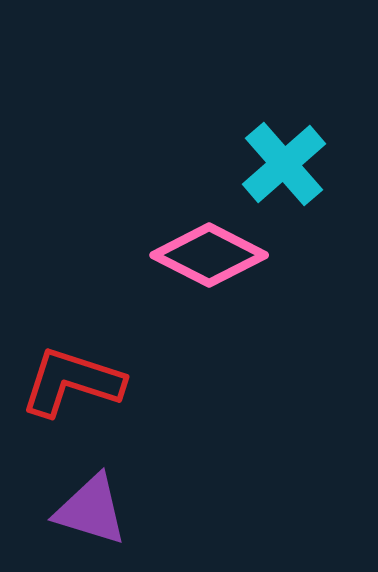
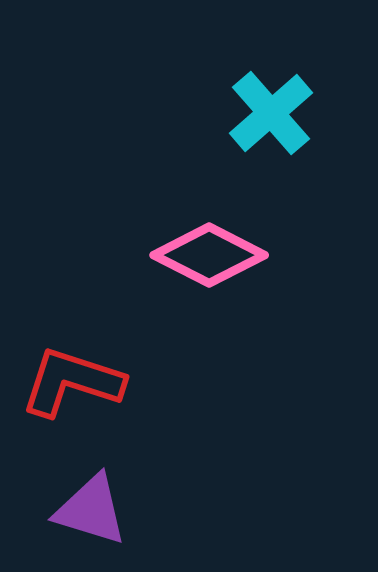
cyan cross: moved 13 px left, 51 px up
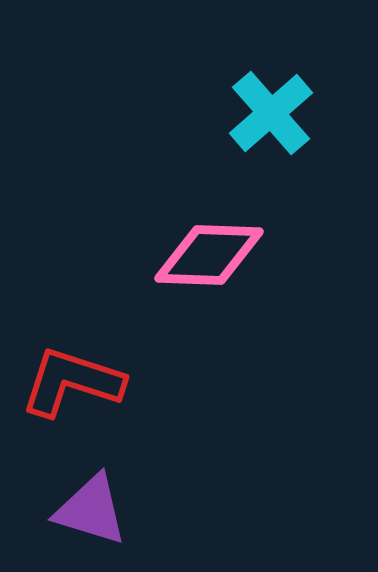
pink diamond: rotated 25 degrees counterclockwise
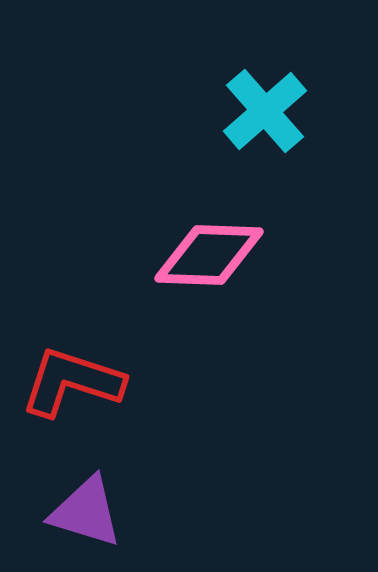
cyan cross: moved 6 px left, 2 px up
purple triangle: moved 5 px left, 2 px down
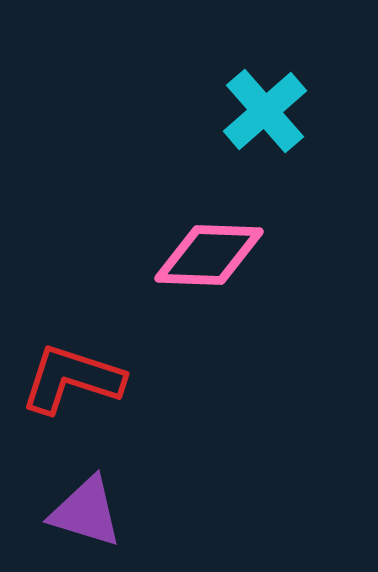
red L-shape: moved 3 px up
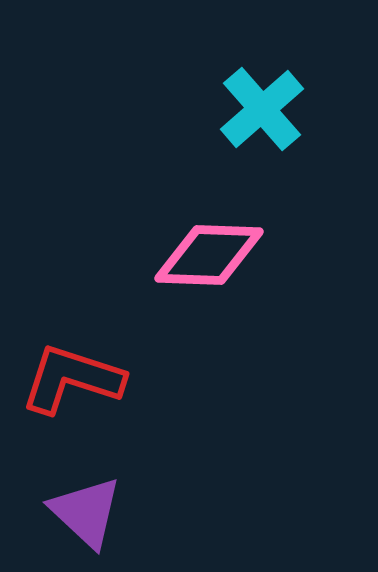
cyan cross: moved 3 px left, 2 px up
purple triangle: rotated 26 degrees clockwise
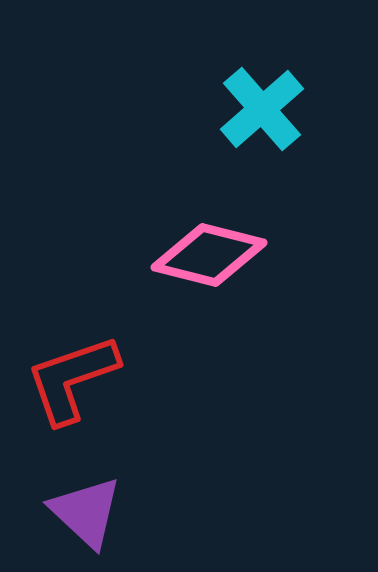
pink diamond: rotated 12 degrees clockwise
red L-shape: rotated 37 degrees counterclockwise
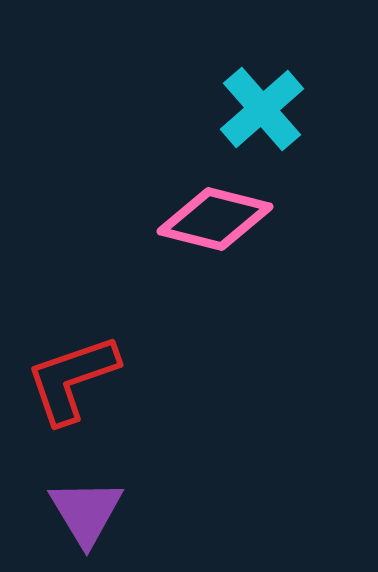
pink diamond: moved 6 px right, 36 px up
purple triangle: rotated 16 degrees clockwise
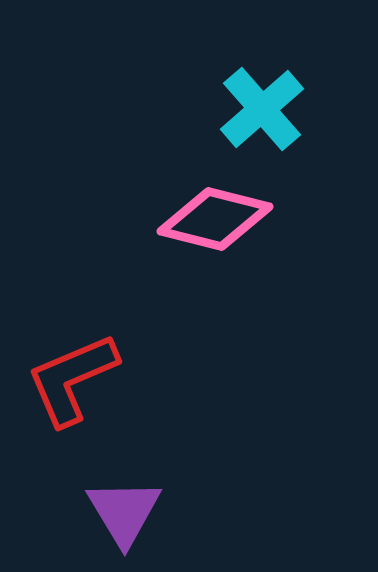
red L-shape: rotated 4 degrees counterclockwise
purple triangle: moved 38 px right
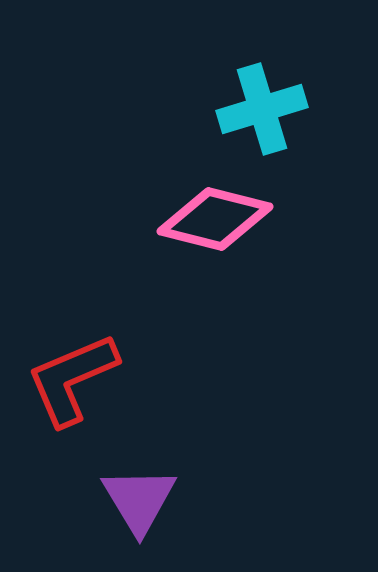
cyan cross: rotated 24 degrees clockwise
purple triangle: moved 15 px right, 12 px up
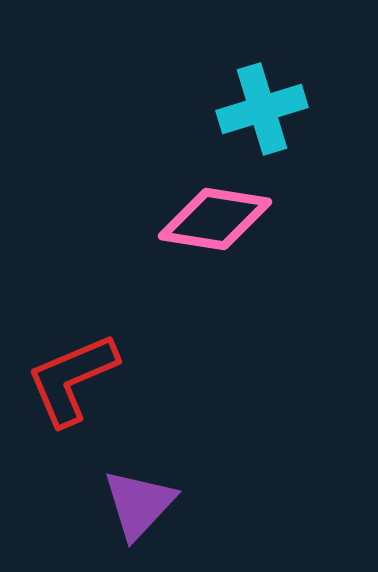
pink diamond: rotated 5 degrees counterclockwise
purple triangle: moved 4 px down; rotated 14 degrees clockwise
